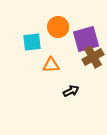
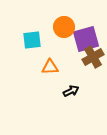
orange circle: moved 6 px right
cyan square: moved 2 px up
orange triangle: moved 1 px left, 2 px down
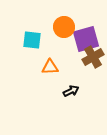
cyan square: rotated 12 degrees clockwise
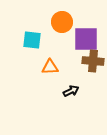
orange circle: moved 2 px left, 5 px up
purple square: rotated 16 degrees clockwise
brown cross: moved 4 px down; rotated 35 degrees clockwise
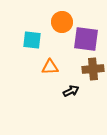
purple square: rotated 8 degrees clockwise
brown cross: moved 8 px down; rotated 10 degrees counterclockwise
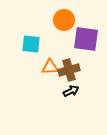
orange circle: moved 2 px right, 2 px up
cyan square: moved 1 px left, 4 px down
brown cross: moved 24 px left, 1 px down; rotated 10 degrees counterclockwise
